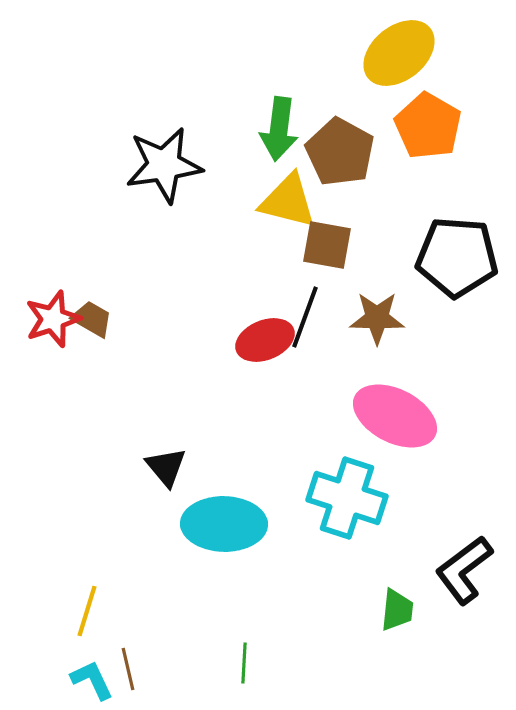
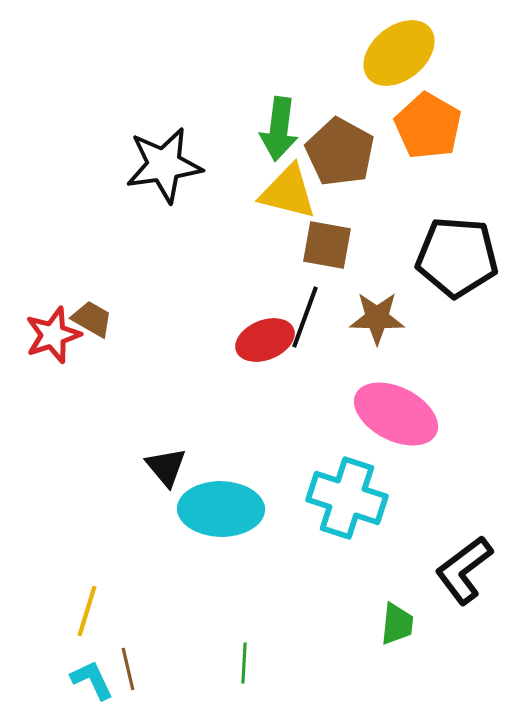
yellow triangle: moved 9 px up
red star: moved 16 px down
pink ellipse: moved 1 px right, 2 px up
cyan ellipse: moved 3 px left, 15 px up
green trapezoid: moved 14 px down
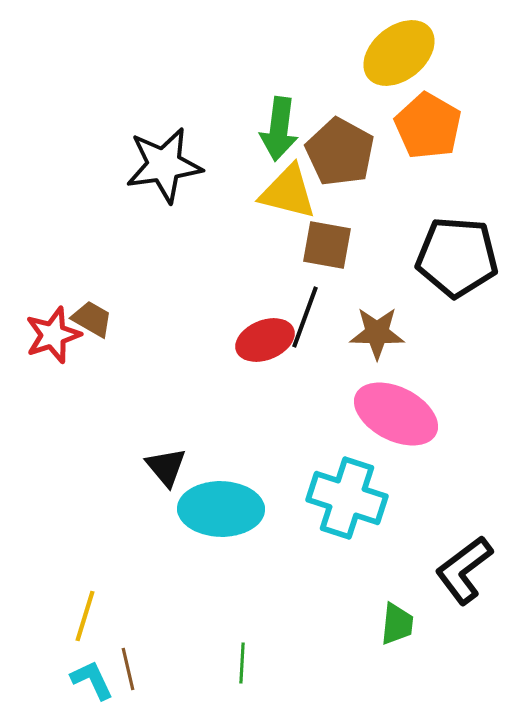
brown star: moved 15 px down
yellow line: moved 2 px left, 5 px down
green line: moved 2 px left
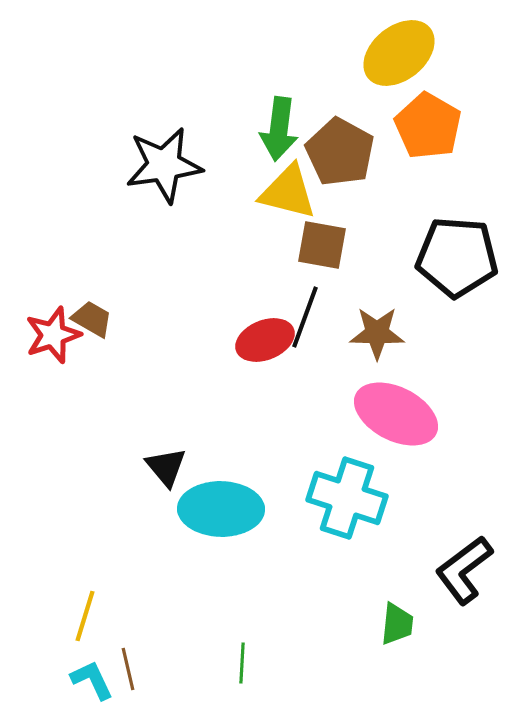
brown square: moved 5 px left
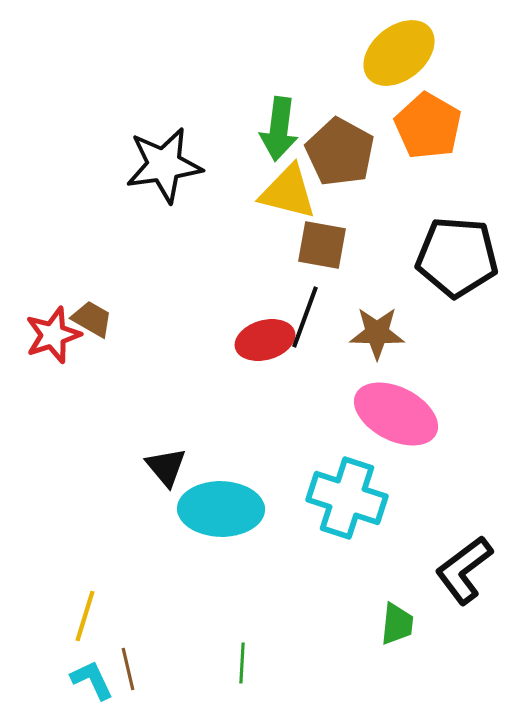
red ellipse: rotated 6 degrees clockwise
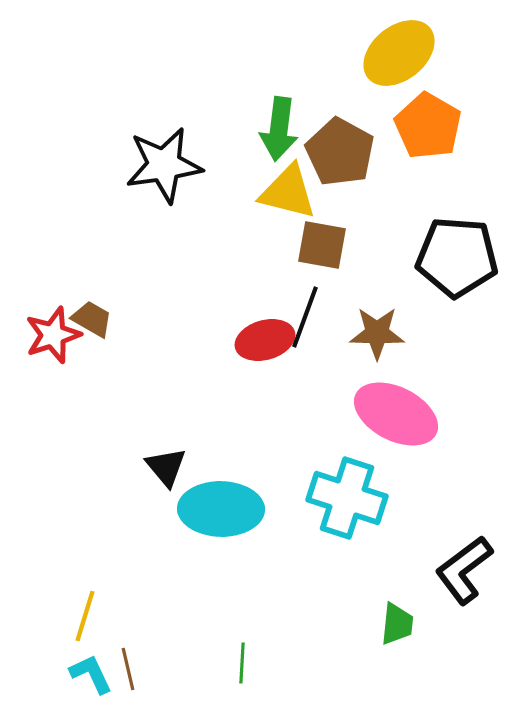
cyan L-shape: moved 1 px left, 6 px up
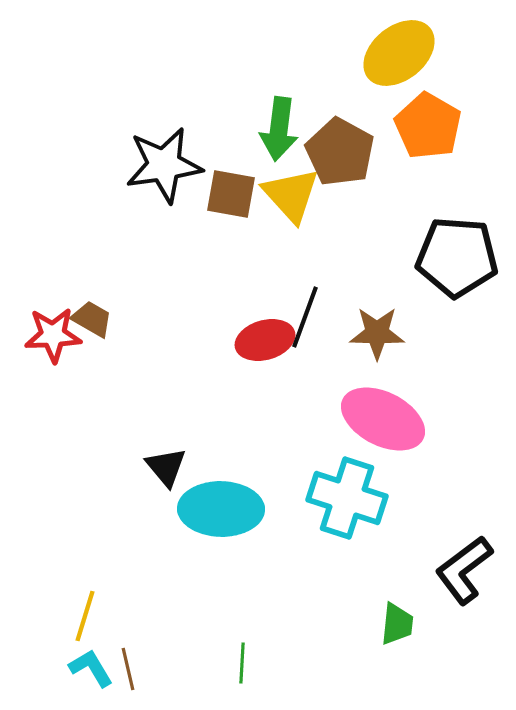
yellow triangle: moved 3 px right, 3 px down; rotated 34 degrees clockwise
brown square: moved 91 px left, 51 px up
red star: rotated 16 degrees clockwise
pink ellipse: moved 13 px left, 5 px down
cyan L-shape: moved 6 px up; rotated 6 degrees counterclockwise
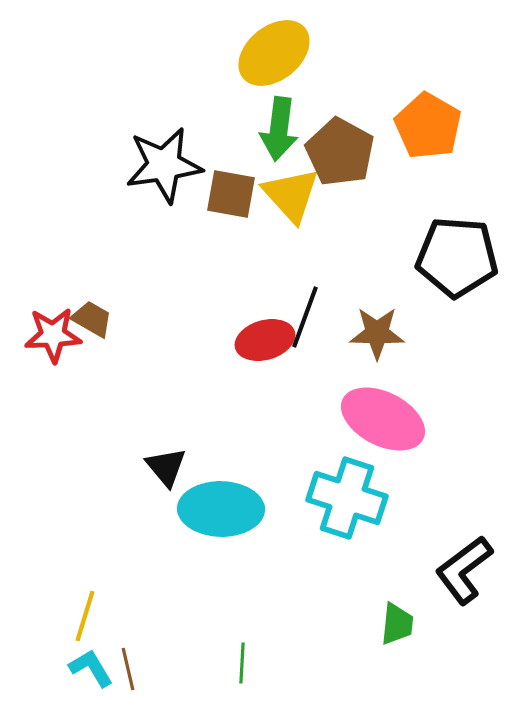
yellow ellipse: moved 125 px left
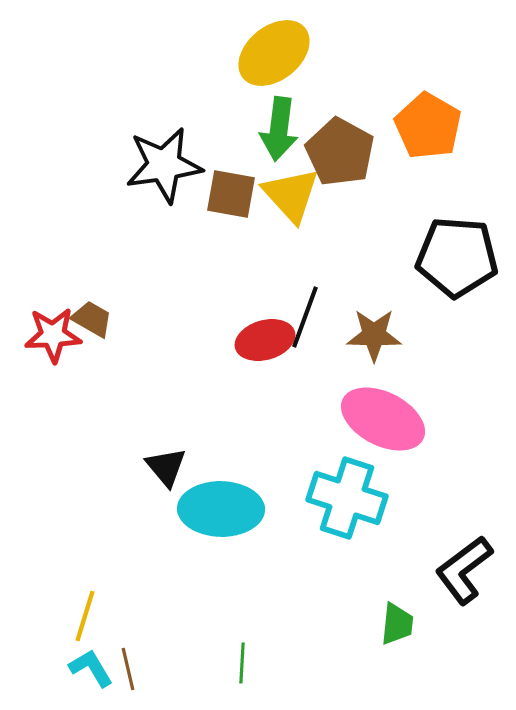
brown star: moved 3 px left, 2 px down
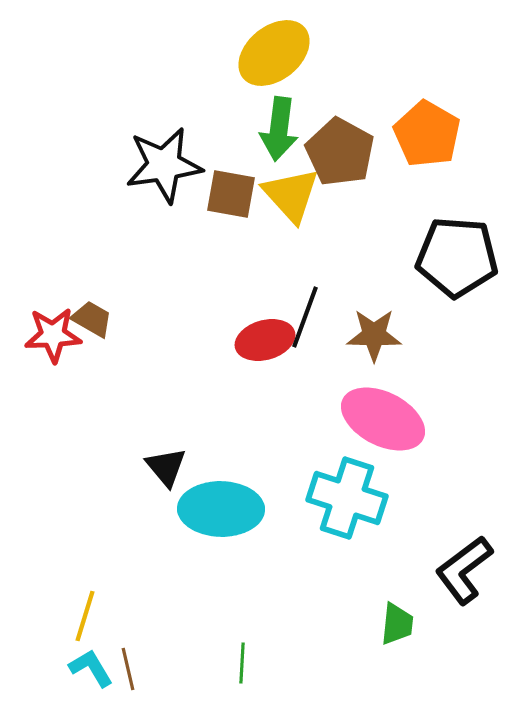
orange pentagon: moved 1 px left, 8 px down
